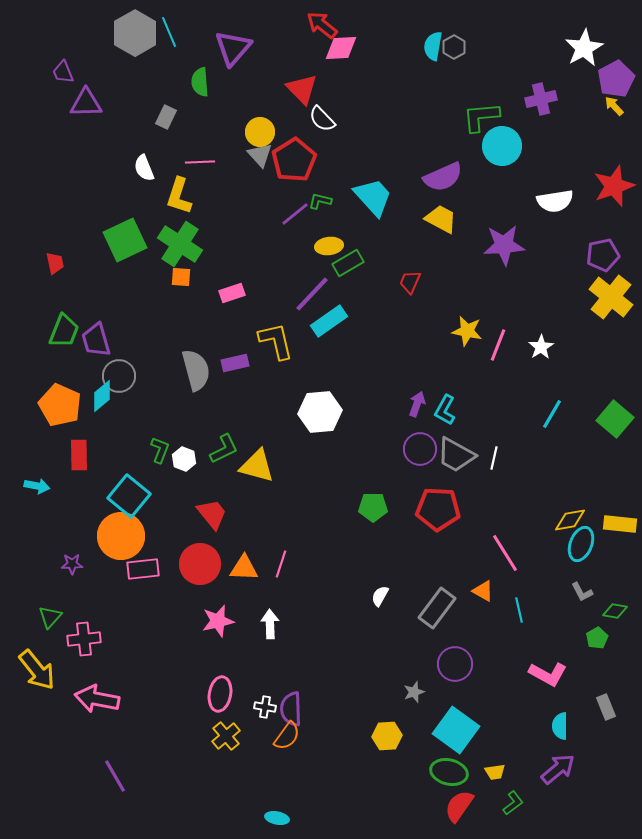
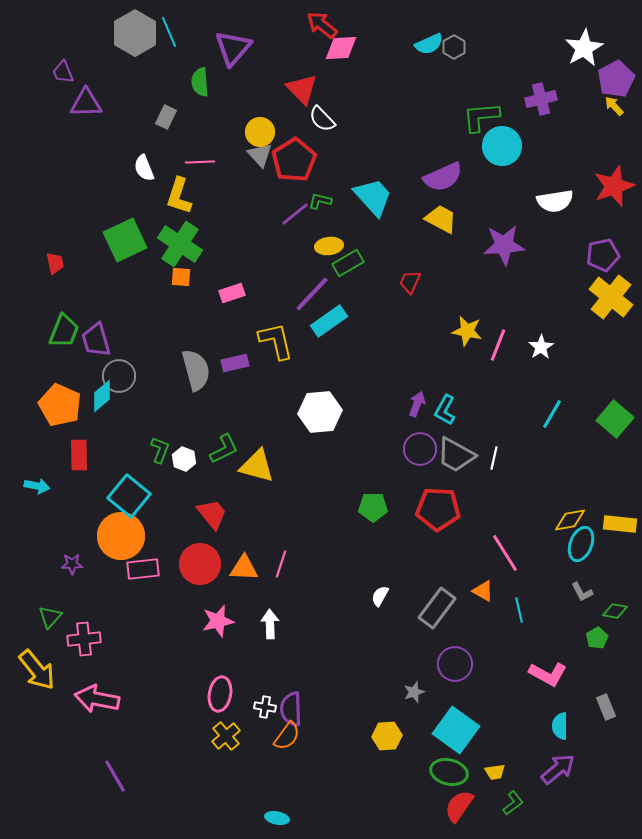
cyan semicircle at (433, 46): moved 4 px left, 2 px up; rotated 124 degrees counterclockwise
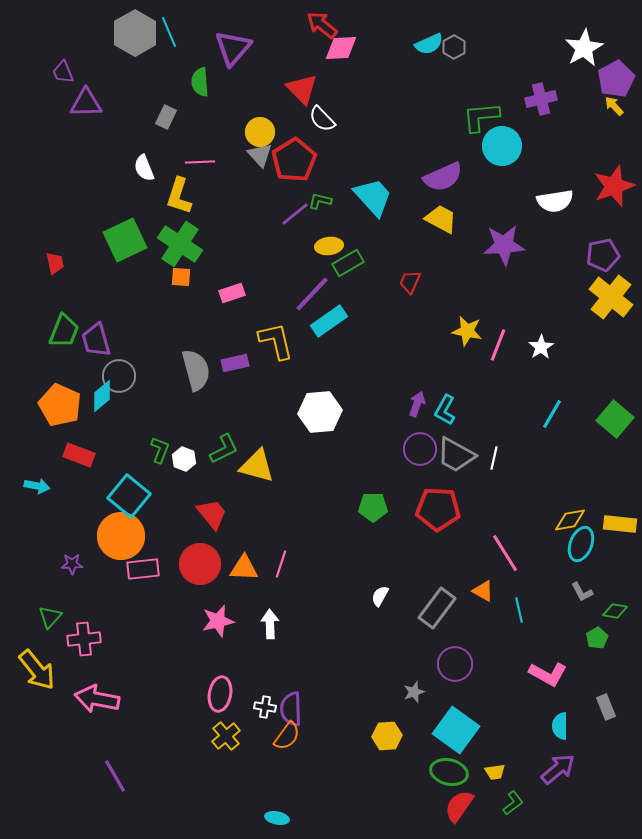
red rectangle at (79, 455): rotated 68 degrees counterclockwise
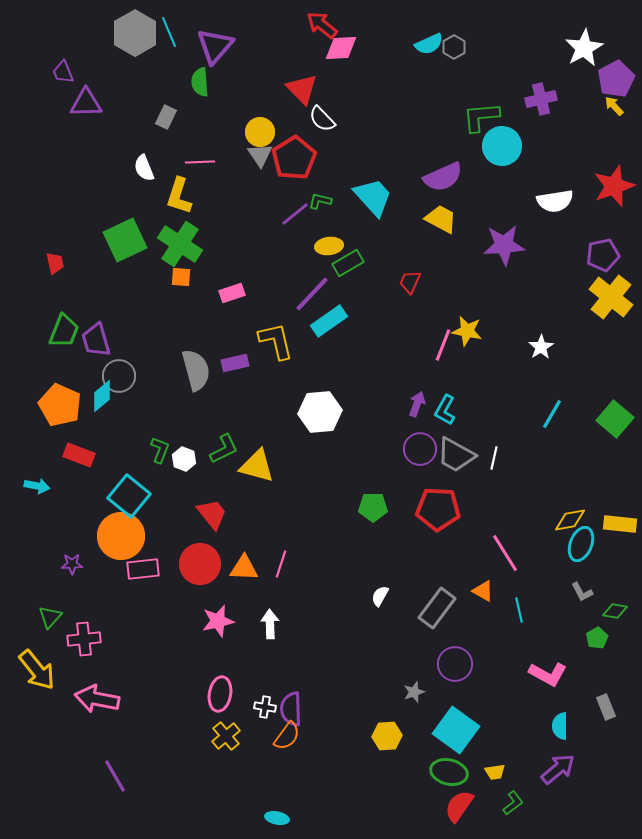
purple triangle at (233, 48): moved 18 px left, 2 px up
gray triangle at (260, 155): rotated 8 degrees clockwise
red pentagon at (294, 160): moved 2 px up
pink line at (498, 345): moved 55 px left
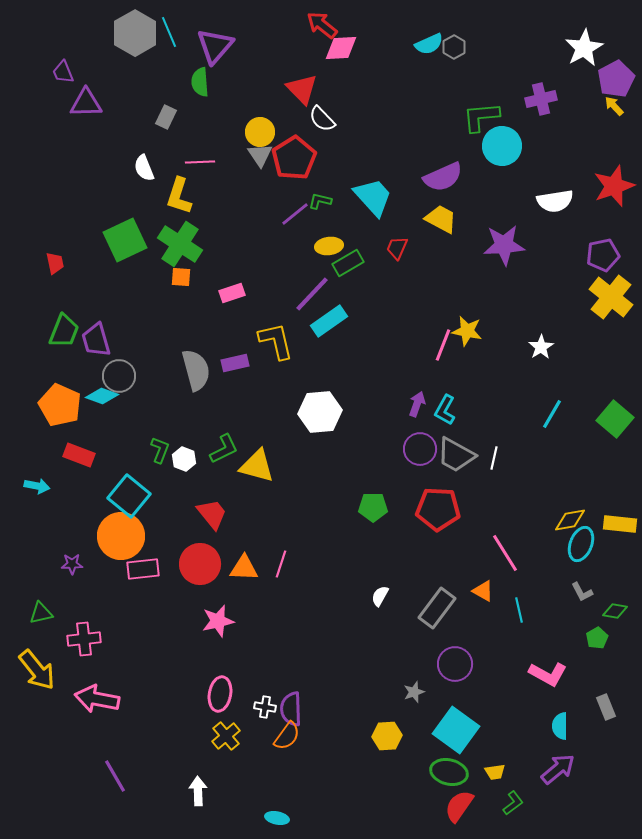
red trapezoid at (410, 282): moved 13 px left, 34 px up
cyan diamond at (102, 396): rotated 60 degrees clockwise
green triangle at (50, 617): moved 9 px left, 4 px up; rotated 35 degrees clockwise
white arrow at (270, 624): moved 72 px left, 167 px down
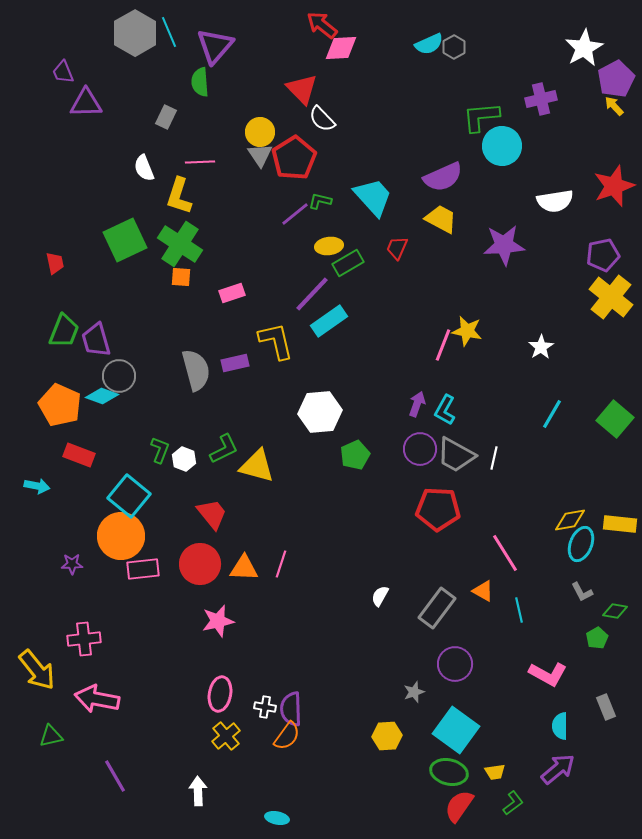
green pentagon at (373, 507): moved 18 px left, 52 px up; rotated 24 degrees counterclockwise
green triangle at (41, 613): moved 10 px right, 123 px down
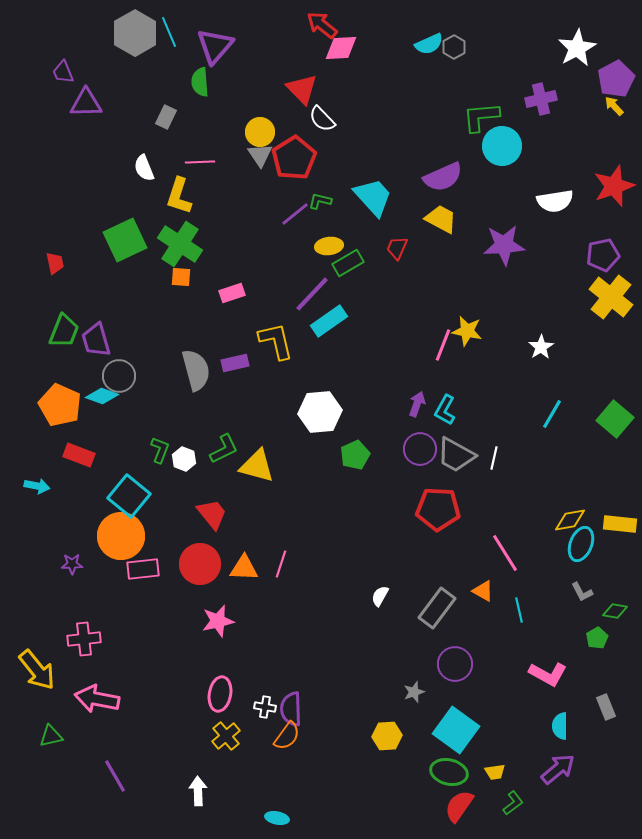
white star at (584, 48): moved 7 px left
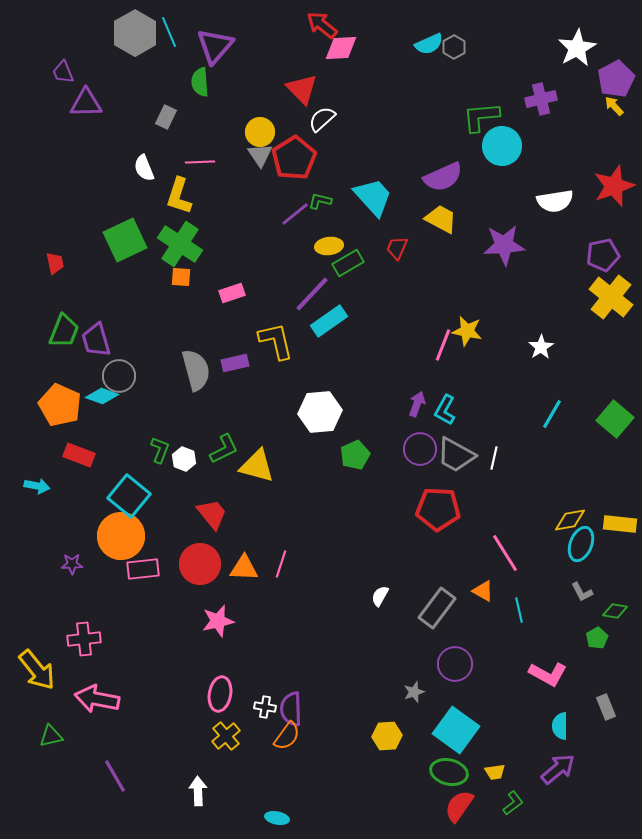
white semicircle at (322, 119): rotated 92 degrees clockwise
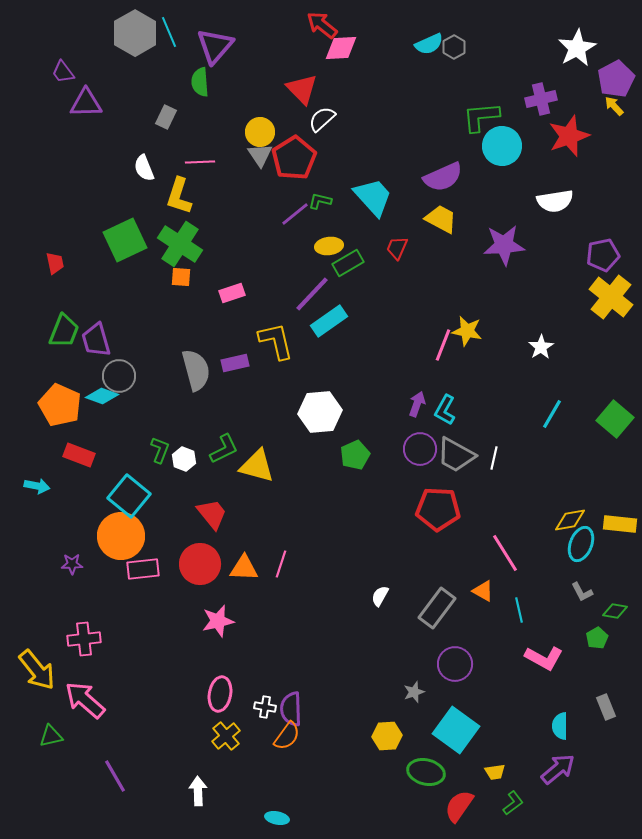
purple trapezoid at (63, 72): rotated 15 degrees counterclockwise
red star at (614, 186): moved 45 px left, 50 px up
pink L-shape at (548, 674): moved 4 px left, 16 px up
pink arrow at (97, 699): moved 12 px left, 1 px down; rotated 30 degrees clockwise
green ellipse at (449, 772): moved 23 px left
